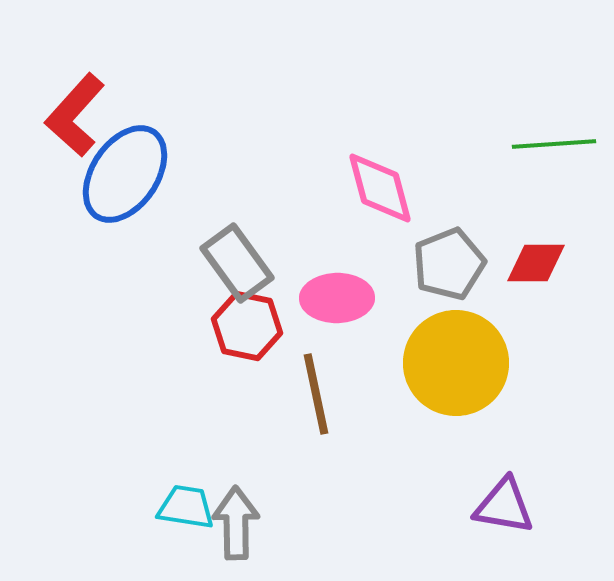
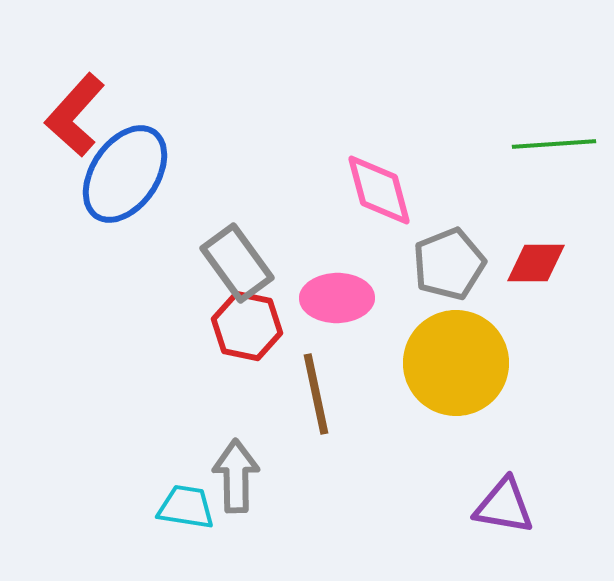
pink diamond: moved 1 px left, 2 px down
gray arrow: moved 47 px up
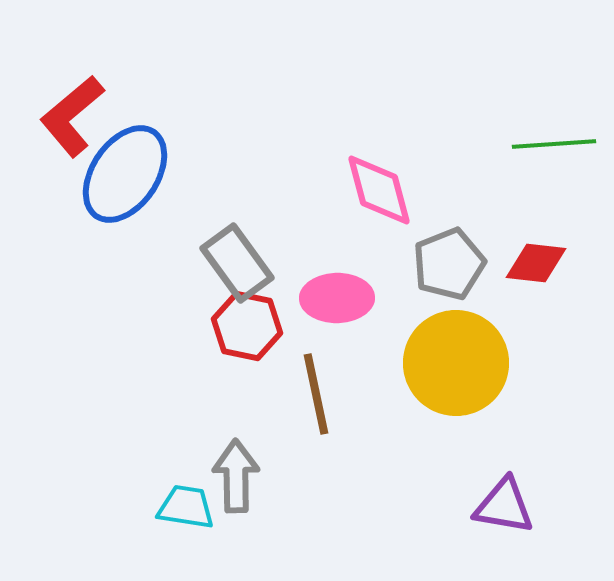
red L-shape: moved 3 px left, 1 px down; rotated 8 degrees clockwise
red diamond: rotated 6 degrees clockwise
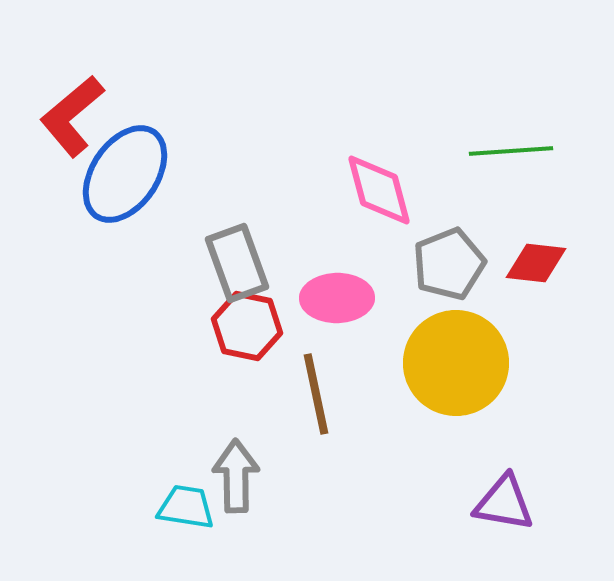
green line: moved 43 px left, 7 px down
gray rectangle: rotated 16 degrees clockwise
purple triangle: moved 3 px up
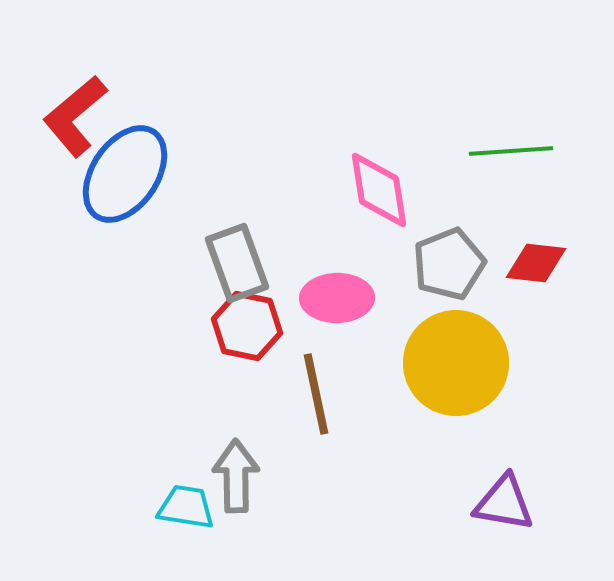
red L-shape: moved 3 px right
pink diamond: rotated 6 degrees clockwise
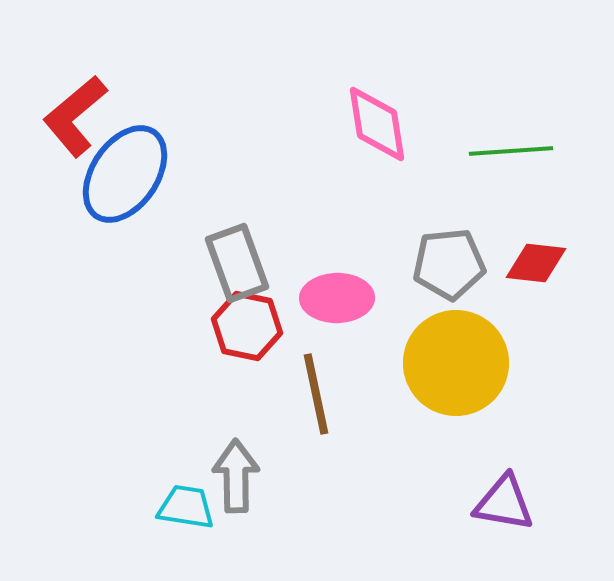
pink diamond: moved 2 px left, 66 px up
gray pentagon: rotated 16 degrees clockwise
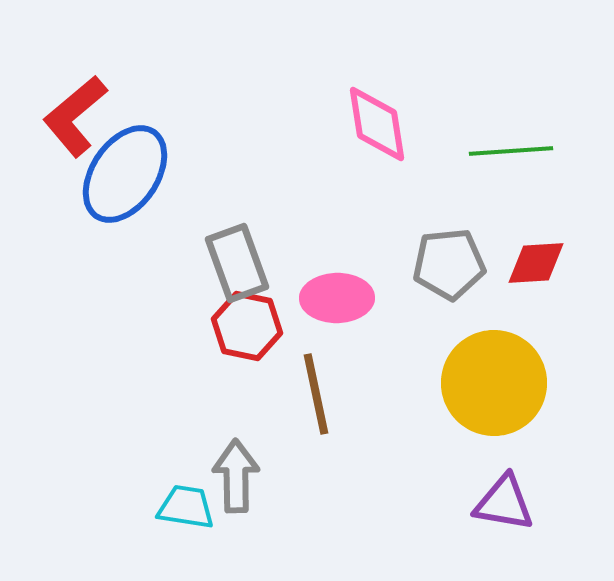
red diamond: rotated 10 degrees counterclockwise
yellow circle: moved 38 px right, 20 px down
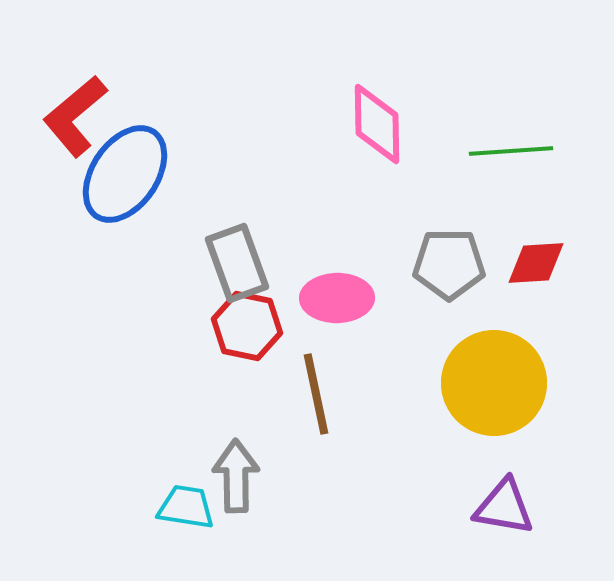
pink diamond: rotated 8 degrees clockwise
gray pentagon: rotated 6 degrees clockwise
purple triangle: moved 4 px down
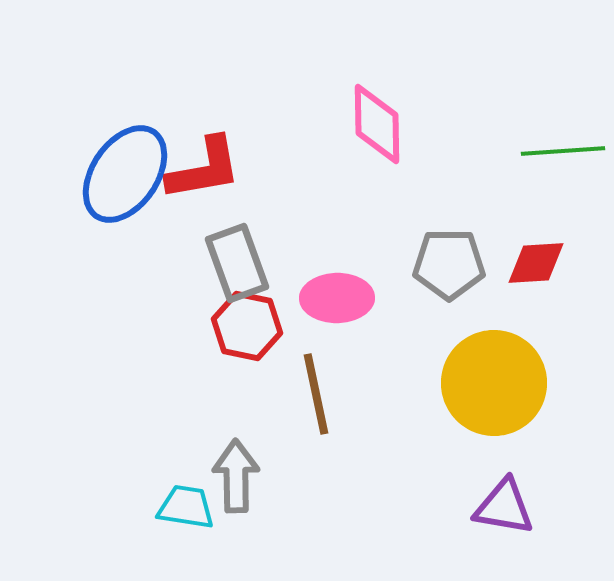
red L-shape: moved 129 px right, 53 px down; rotated 150 degrees counterclockwise
green line: moved 52 px right
